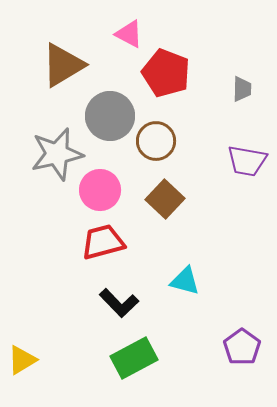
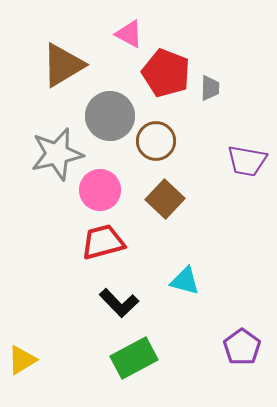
gray trapezoid: moved 32 px left, 1 px up
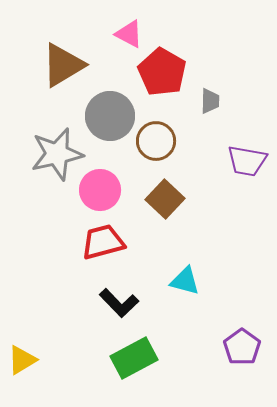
red pentagon: moved 4 px left, 1 px up; rotated 9 degrees clockwise
gray trapezoid: moved 13 px down
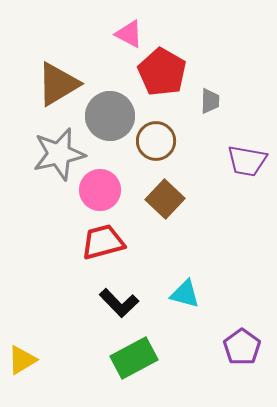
brown triangle: moved 5 px left, 19 px down
gray star: moved 2 px right
cyan triangle: moved 13 px down
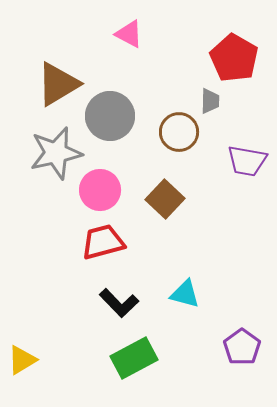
red pentagon: moved 72 px right, 14 px up
brown circle: moved 23 px right, 9 px up
gray star: moved 3 px left, 1 px up
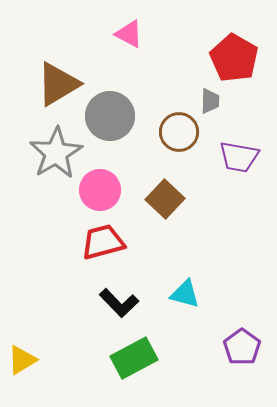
gray star: rotated 18 degrees counterclockwise
purple trapezoid: moved 8 px left, 4 px up
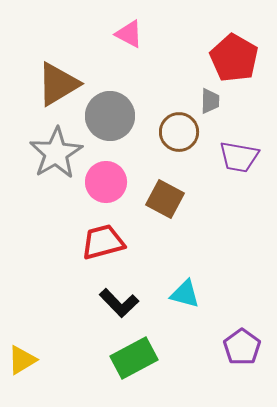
pink circle: moved 6 px right, 8 px up
brown square: rotated 15 degrees counterclockwise
